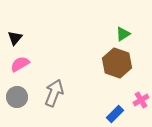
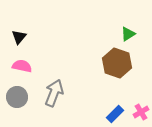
green triangle: moved 5 px right
black triangle: moved 4 px right, 1 px up
pink semicircle: moved 2 px right, 2 px down; rotated 42 degrees clockwise
pink cross: moved 12 px down
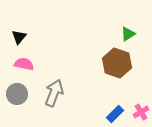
pink semicircle: moved 2 px right, 2 px up
gray circle: moved 3 px up
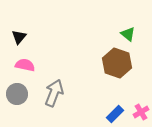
green triangle: rotated 49 degrees counterclockwise
pink semicircle: moved 1 px right, 1 px down
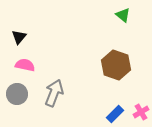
green triangle: moved 5 px left, 19 px up
brown hexagon: moved 1 px left, 2 px down
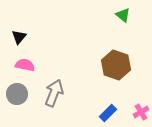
blue rectangle: moved 7 px left, 1 px up
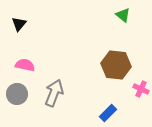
black triangle: moved 13 px up
brown hexagon: rotated 12 degrees counterclockwise
pink cross: moved 23 px up; rotated 35 degrees counterclockwise
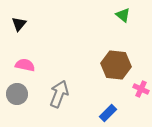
gray arrow: moved 5 px right, 1 px down
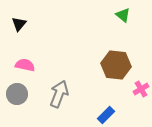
pink cross: rotated 35 degrees clockwise
blue rectangle: moved 2 px left, 2 px down
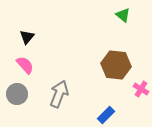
black triangle: moved 8 px right, 13 px down
pink semicircle: rotated 36 degrees clockwise
pink cross: rotated 28 degrees counterclockwise
